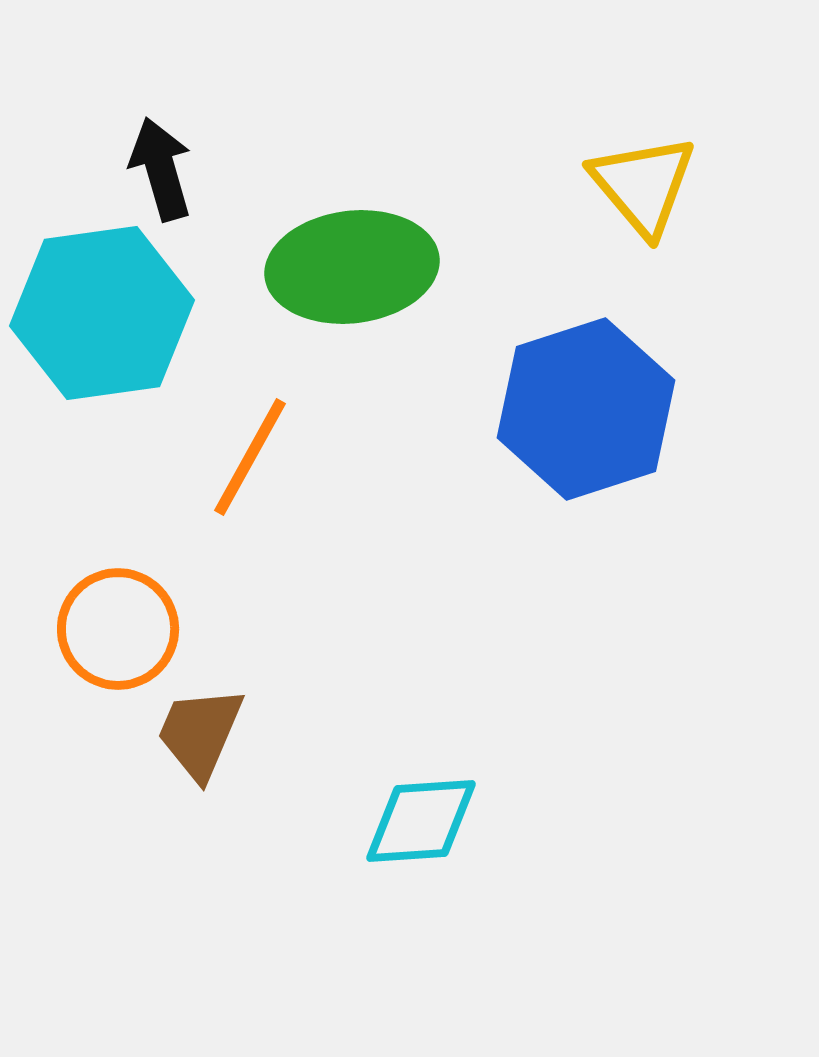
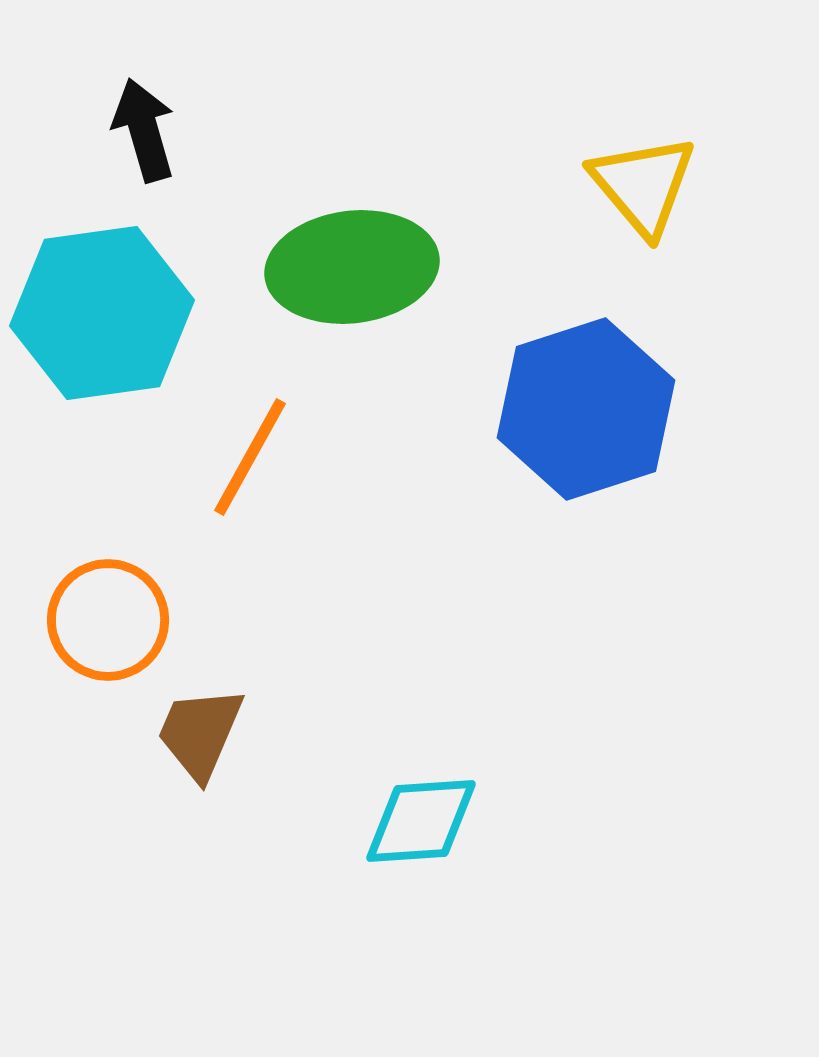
black arrow: moved 17 px left, 39 px up
orange circle: moved 10 px left, 9 px up
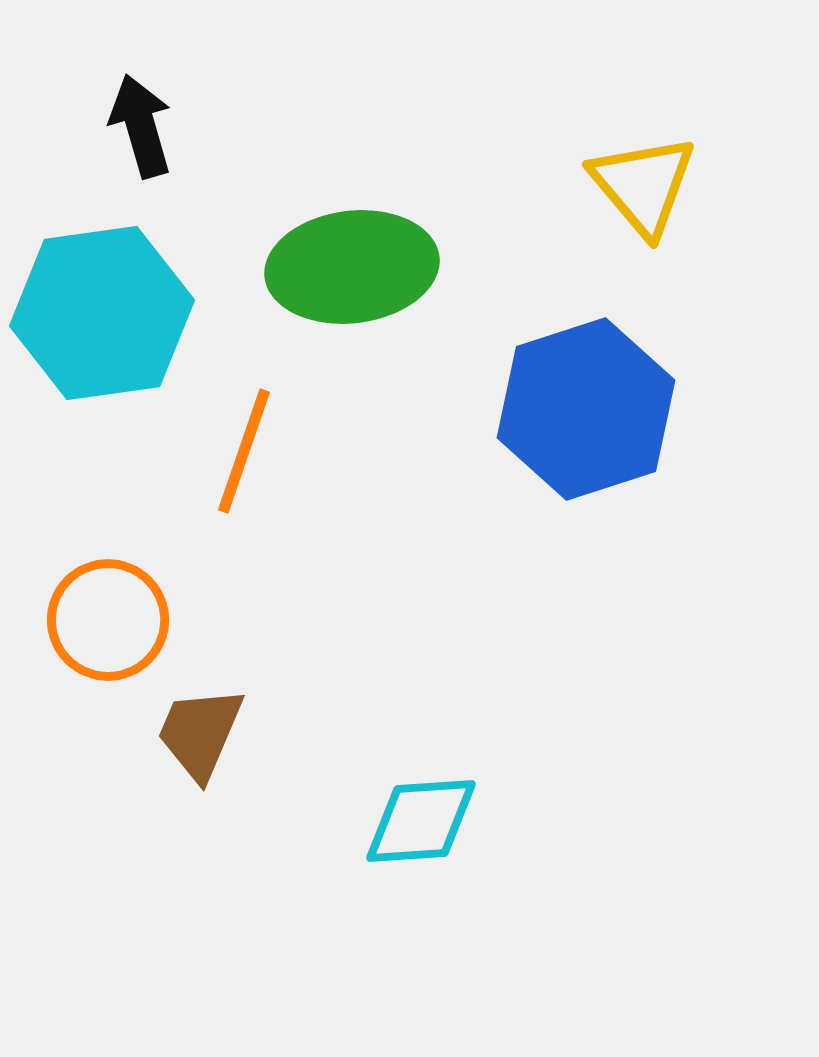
black arrow: moved 3 px left, 4 px up
orange line: moved 6 px left, 6 px up; rotated 10 degrees counterclockwise
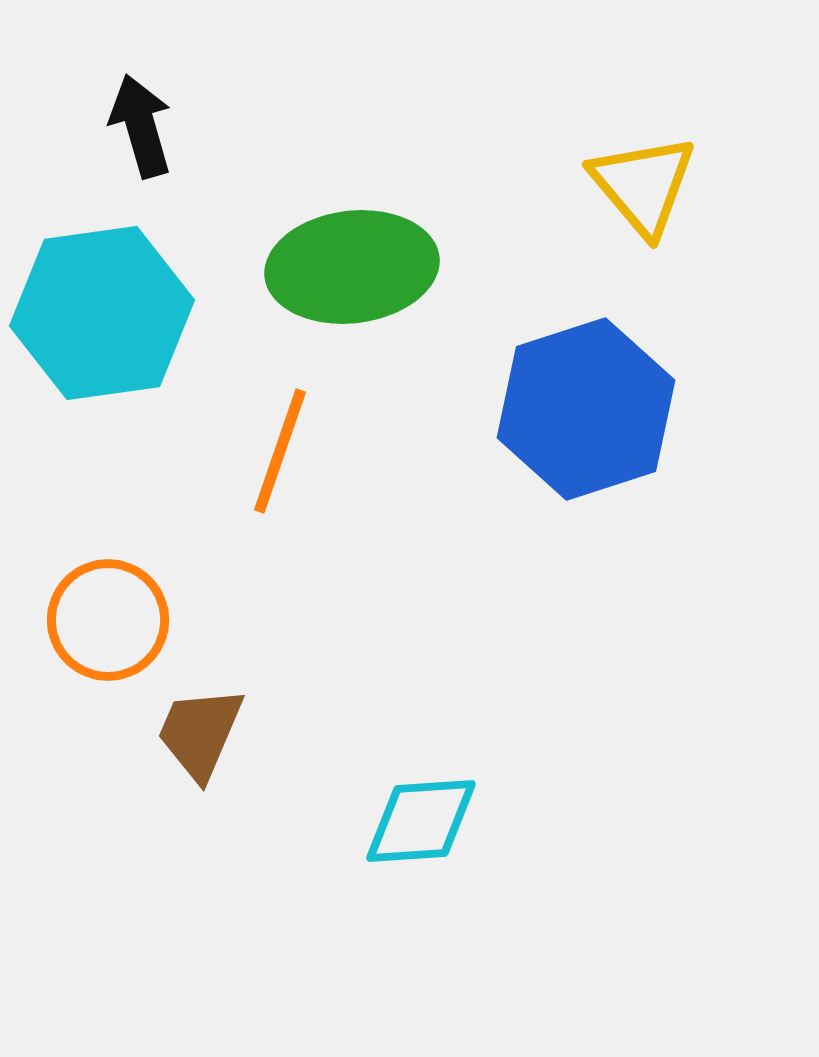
orange line: moved 36 px right
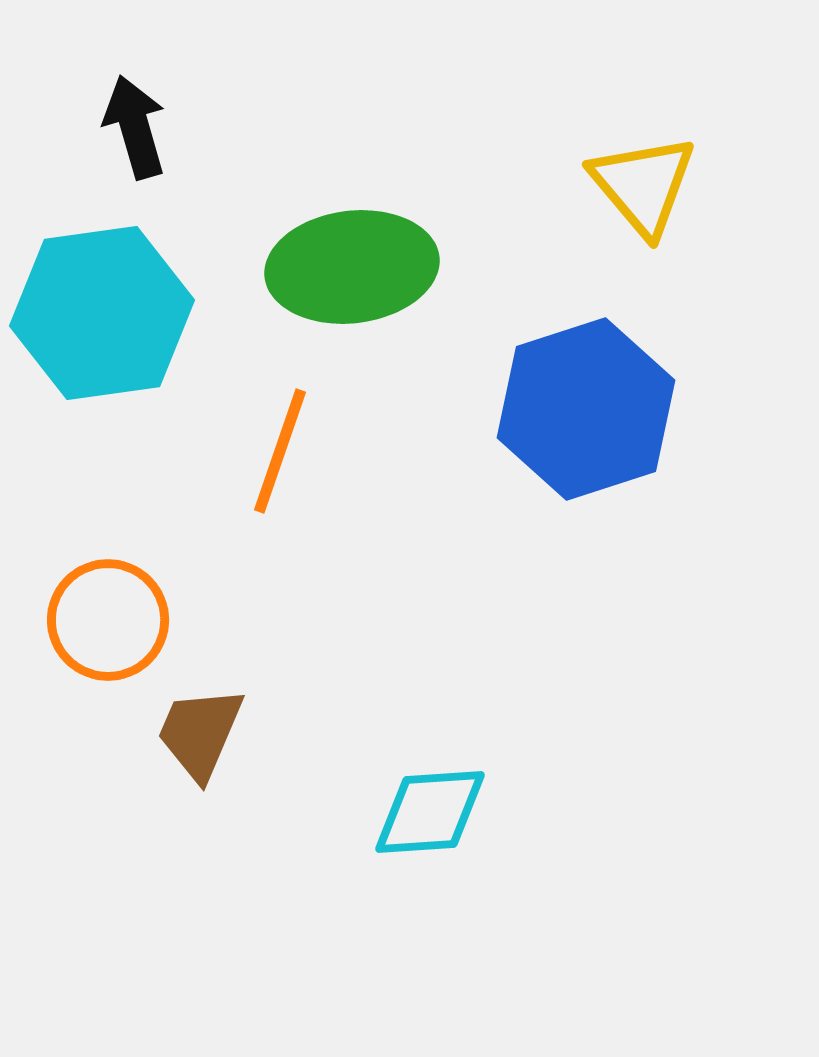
black arrow: moved 6 px left, 1 px down
cyan diamond: moved 9 px right, 9 px up
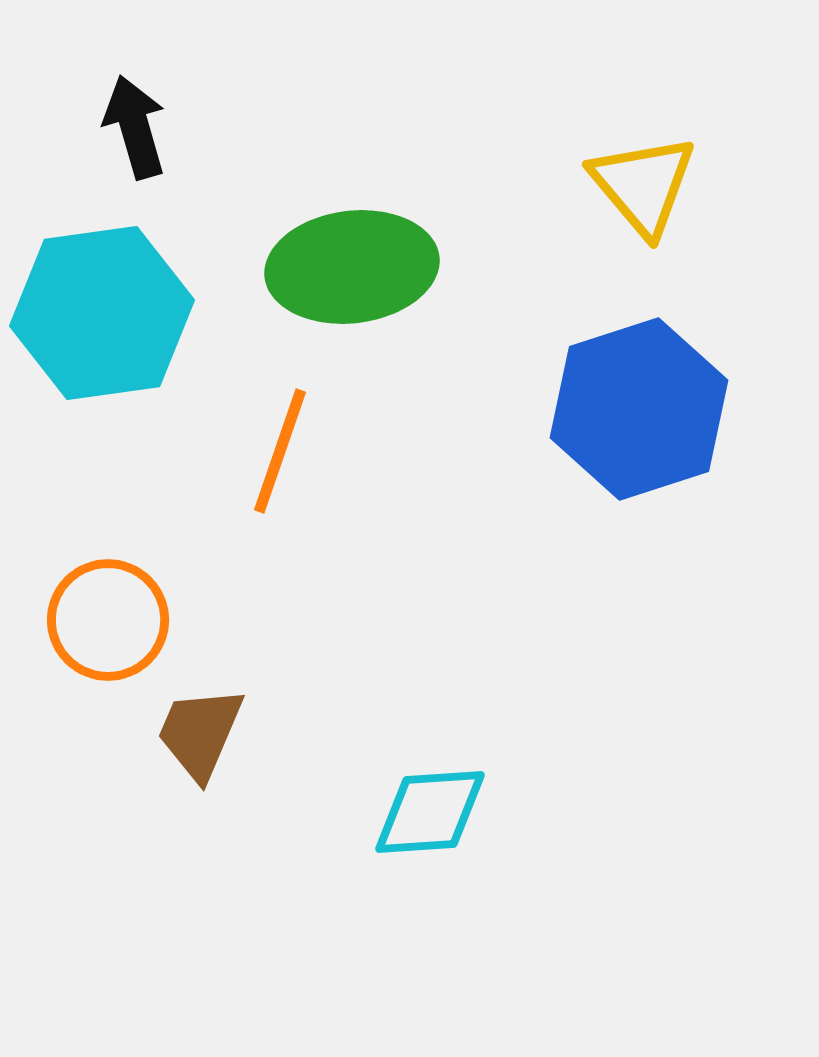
blue hexagon: moved 53 px right
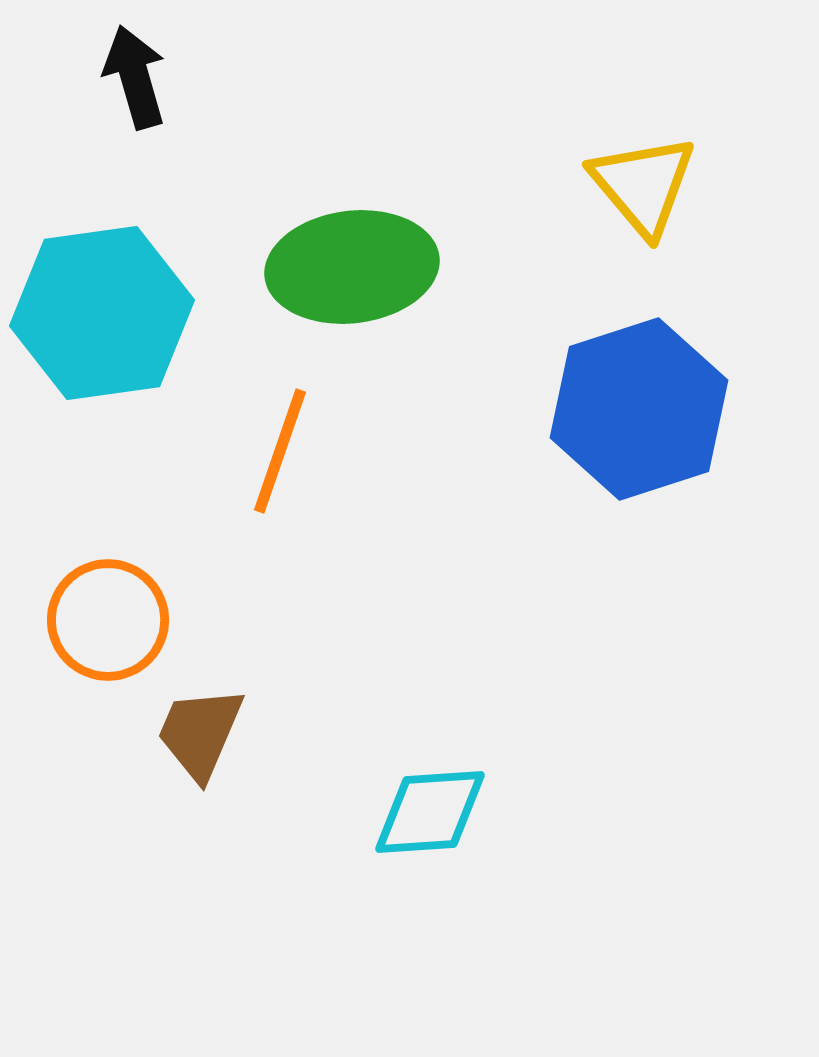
black arrow: moved 50 px up
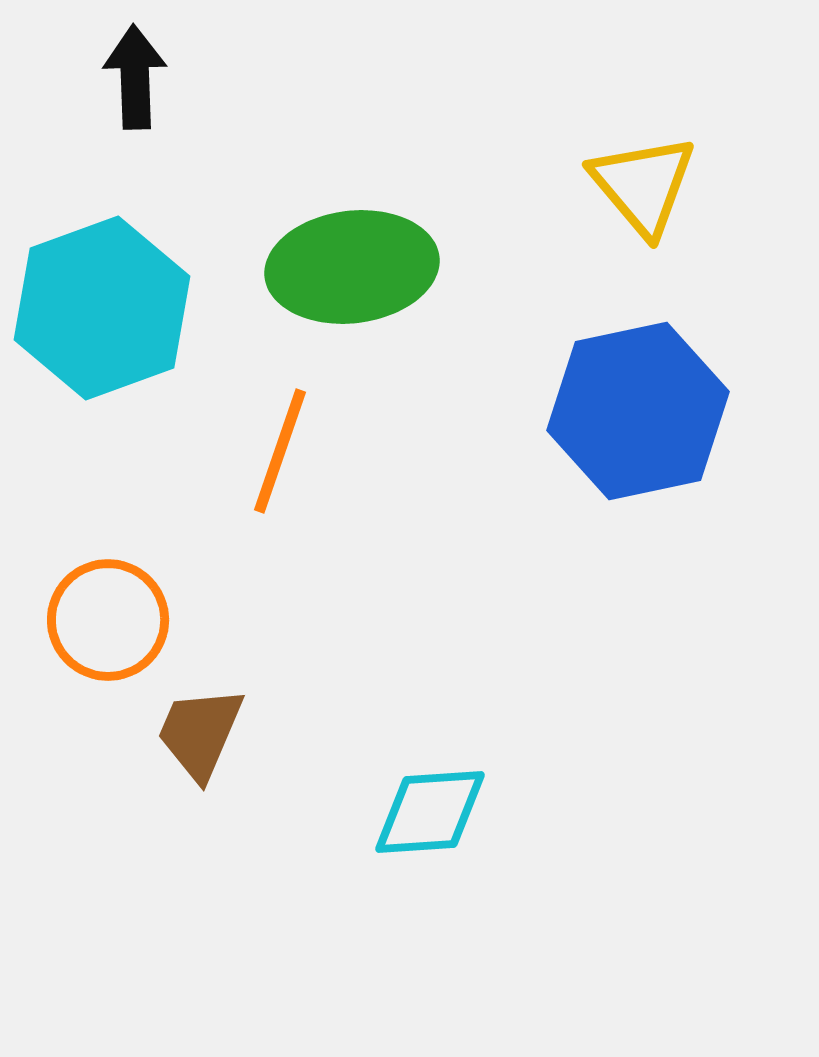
black arrow: rotated 14 degrees clockwise
cyan hexagon: moved 5 px up; rotated 12 degrees counterclockwise
blue hexagon: moved 1 px left, 2 px down; rotated 6 degrees clockwise
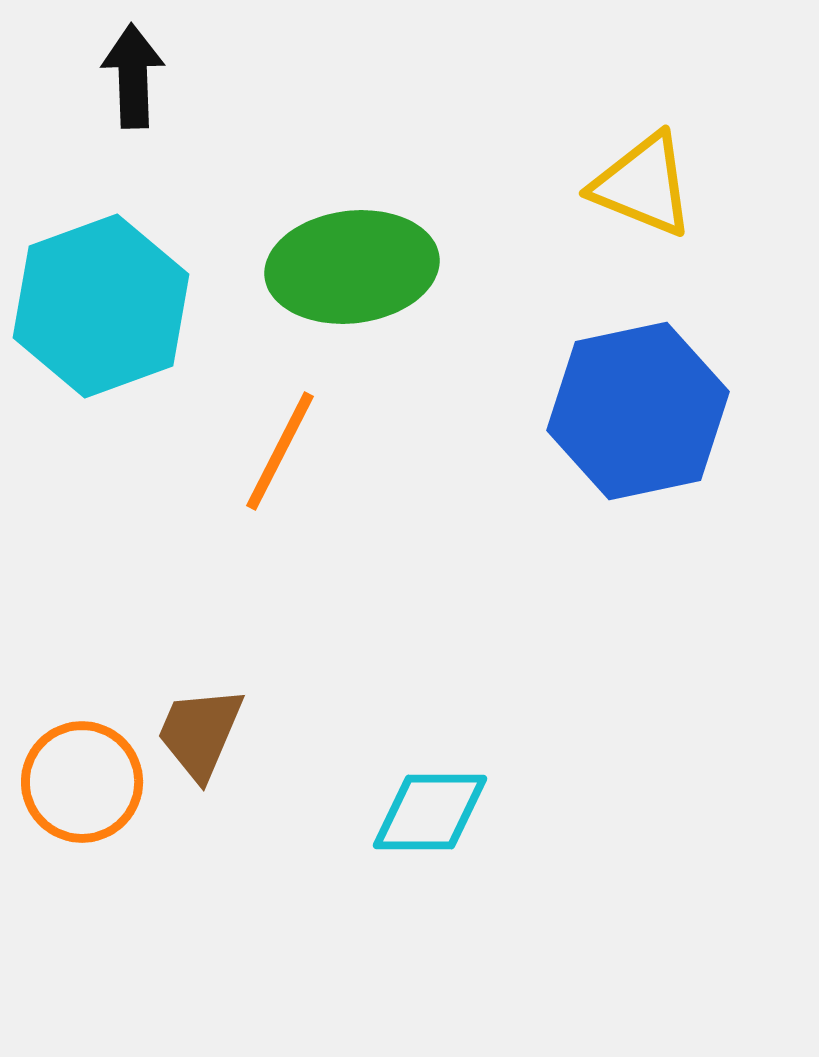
black arrow: moved 2 px left, 1 px up
yellow triangle: rotated 28 degrees counterclockwise
cyan hexagon: moved 1 px left, 2 px up
orange line: rotated 8 degrees clockwise
orange circle: moved 26 px left, 162 px down
cyan diamond: rotated 4 degrees clockwise
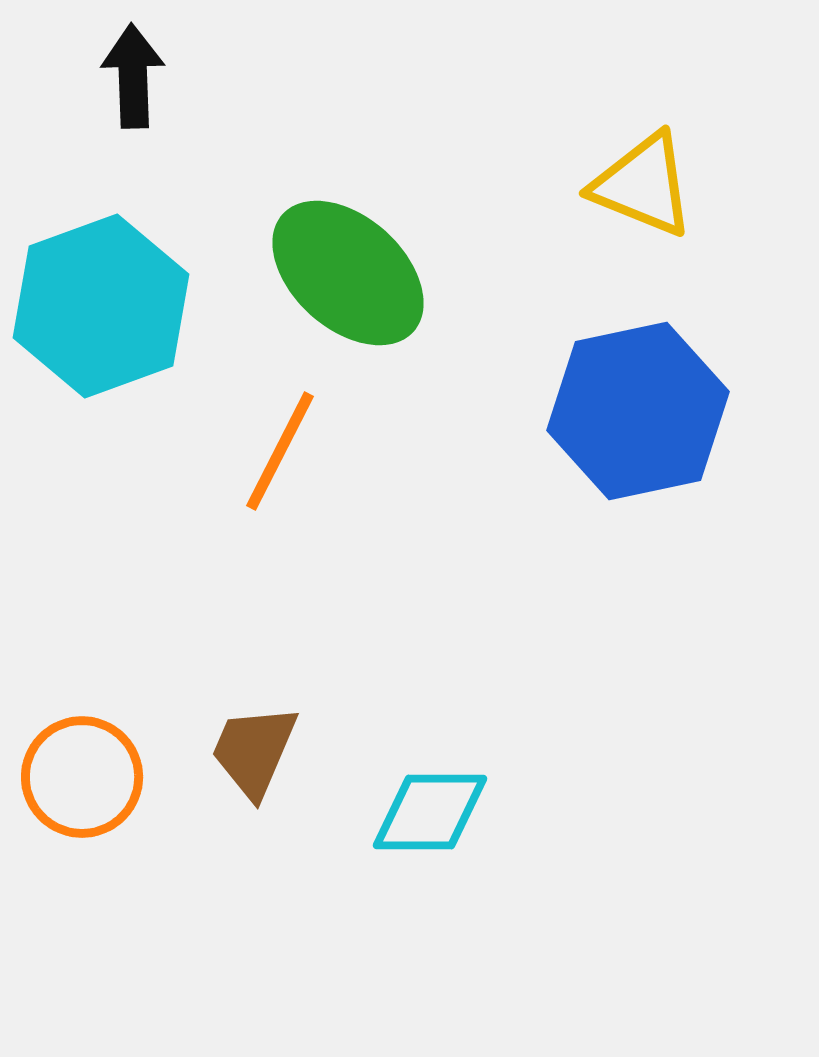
green ellipse: moved 4 px left, 6 px down; rotated 49 degrees clockwise
brown trapezoid: moved 54 px right, 18 px down
orange circle: moved 5 px up
